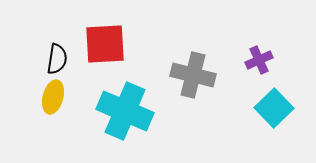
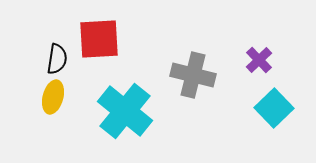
red square: moved 6 px left, 5 px up
purple cross: rotated 20 degrees counterclockwise
cyan cross: rotated 16 degrees clockwise
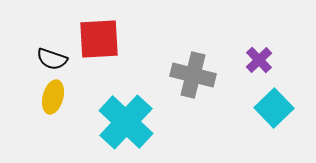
black semicircle: moved 5 px left; rotated 100 degrees clockwise
cyan cross: moved 1 px right, 11 px down; rotated 4 degrees clockwise
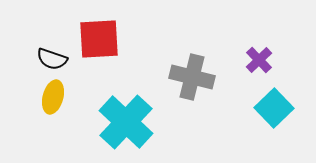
gray cross: moved 1 px left, 2 px down
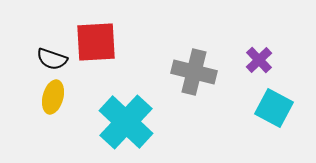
red square: moved 3 px left, 3 px down
gray cross: moved 2 px right, 5 px up
cyan square: rotated 18 degrees counterclockwise
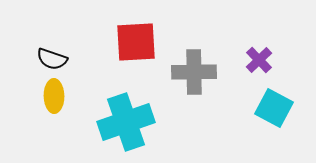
red square: moved 40 px right
gray cross: rotated 15 degrees counterclockwise
yellow ellipse: moved 1 px right, 1 px up; rotated 16 degrees counterclockwise
cyan cross: rotated 28 degrees clockwise
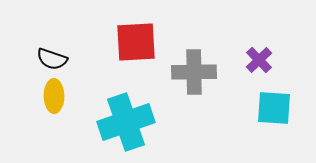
cyan square: rotated 24 degrees counterclockwise
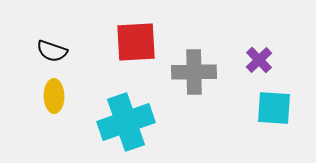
black semicircle: moved 8 px up
